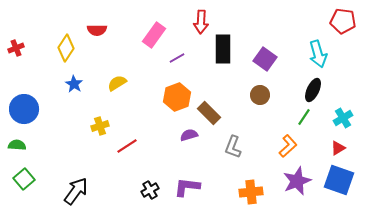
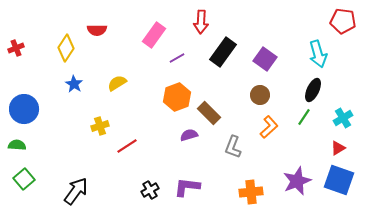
black rectangle: moved 3 px down; rotated 36 degrees clockwise
orange L-shape: moved 19 px left, 19 px up
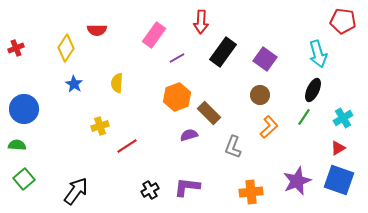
yellow semicircle: rotated 54 degrees counterclockwise
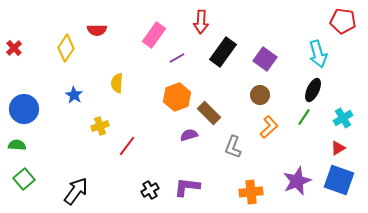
red cross: moved 2 px left; rotated 21 degrees counterclockwise
blue star: moved 11 px down
red line: rotated 20 degrees counterclockwise
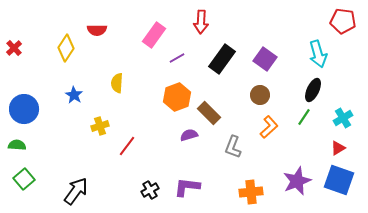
black rectangle: moved 1 px left, 7 px down
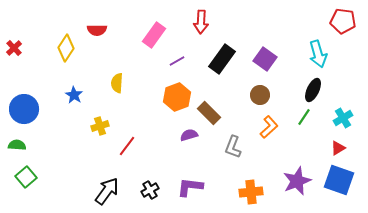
purple line: moved 3 px down
green square: moved 2 px right, 2 px up
purple L-shape: moved 3 px right
black arrow: moved 31 px right
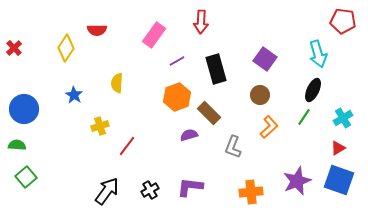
black rectangle: moved 6 px left, 10 px down; rotated 52 degrees counterclockwise
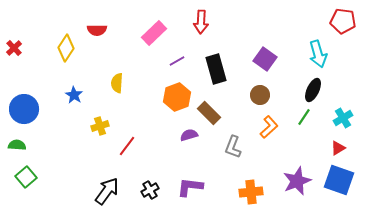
pink rectangle: moved 2 px up; rotated 10 degrees clockwise
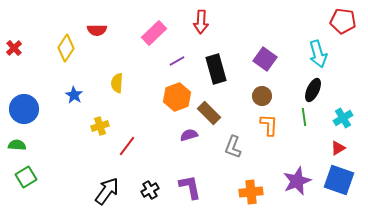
brown circle: moved 2 px right, 1 px down
green line: rotated 42 degrees counterclockwise
orange L-shape: moved 2 px up; rotated 45 degrees counterclockwise
green square: rotated 10 degrees clockwise
purple L-shape: rotated 72 degrees clockwise
